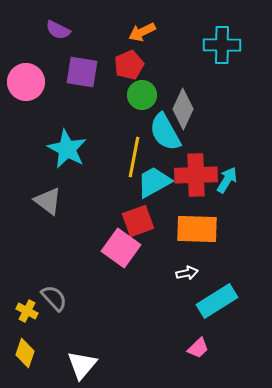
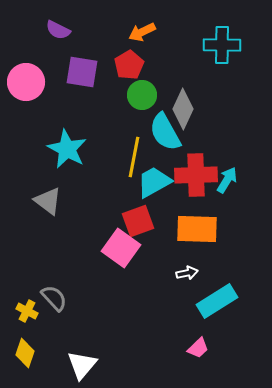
red pentagon: rotated 8 degrees counterclockwise
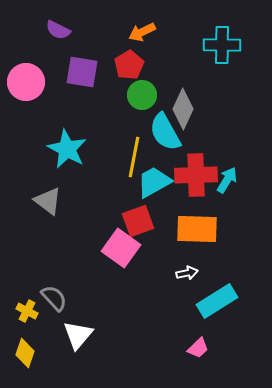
white triangle: moved 4 px left, 30 px up
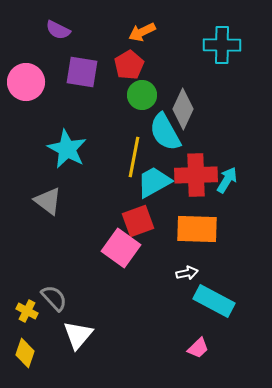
cyan rectangle: moved 3 px left; rotated 60 degrees clockwise
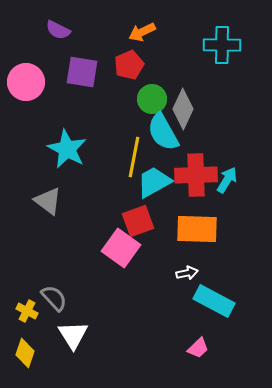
red pentagon: rotated 8 degrees clockwise
green circle: moved 10 px right, 4 px down
cyan semicircle: moved 2 px left
white triangle: moved 5 px left; rotated 12 degrees counterclockwise
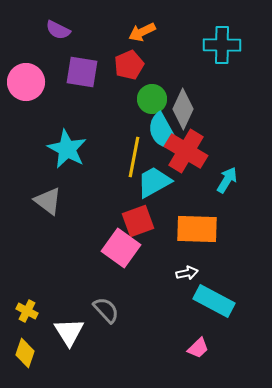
red cross: moved 10 px left, 24 px up; rotated 33 degrees clockwise
gray semicircle: moved 52 px right, 12 px down
white triangle: moved 4 px left, 3 px up
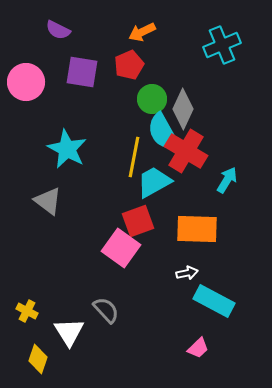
cyan cross: rotated 24 degrees counterclockwise
yellow diamond: moved 13 px right, 6 px down
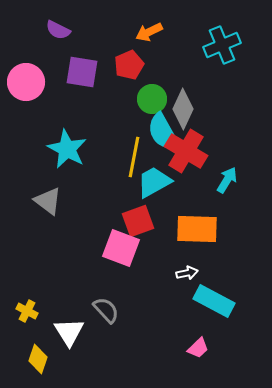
orange arrow: moved 7 px right
pink square: rotated 15 degrees counterclockwise
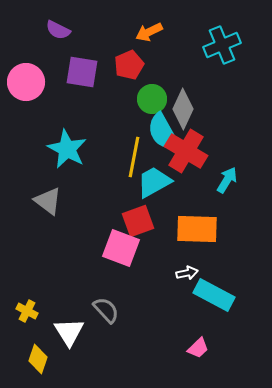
cyan rectangle: moved 6 px up
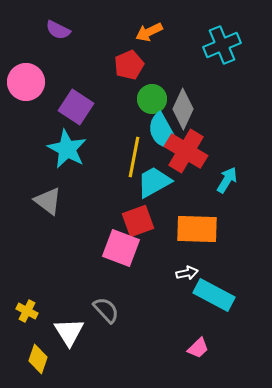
purple square: moved 6 px left, 35 px down; rotated 24 degrees clockwise
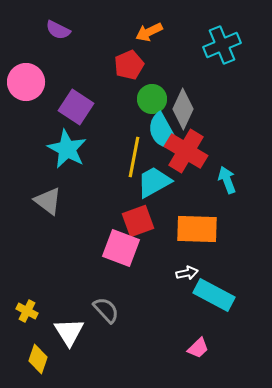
cyan arrow: rotated 52 degrees counterclockwise
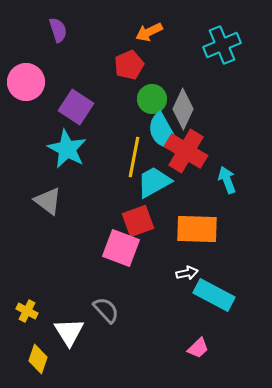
purple semicircle: rotated 135 degrees counterclockwise
